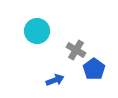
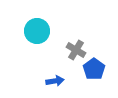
blue arrow: moved 1 px down; rotated 12 degrees clockwise
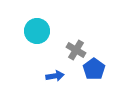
blue arrow: moved 5 px up
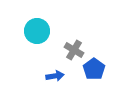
gray cross: moved 2 px left
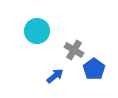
blue arrow: rotated 30 degrees counterclockwise
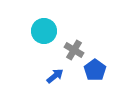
cyan circle: moved 7 px right
blue pentagon: moved 1 px right, 1 px down
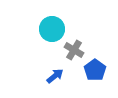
cyan circle: moved 8 px right, 2 px up
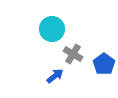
gray cross: moved 1 px left, 4 px down
blue pentagon: moved 9 px right, 6 px up
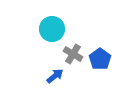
blue pentagon: moved 4 px left, 5 px up
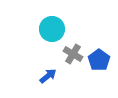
blue pentagon: moved 1 px left, 1 px down
blue arrow: moved 7 px left
